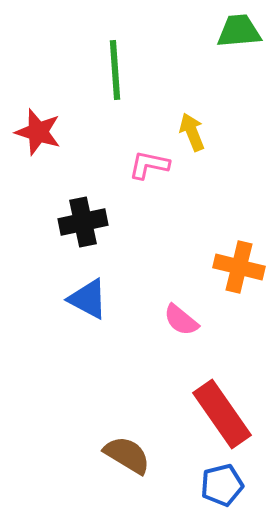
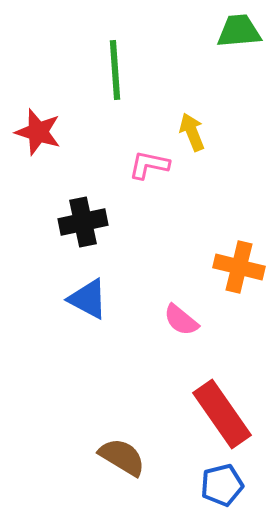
brown semicircle: moved 5 px left, 2 px down
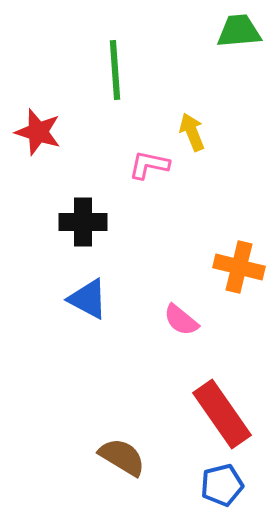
black cross: rotated 12 degrees clockwise
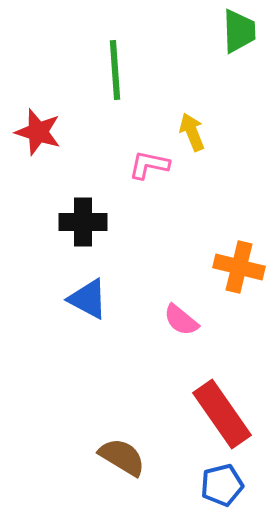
green trapezoid: rotated 93 degrees clockwise
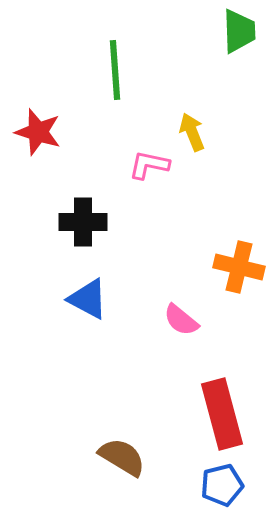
red rectangle: rotated 20 degrees clockwise
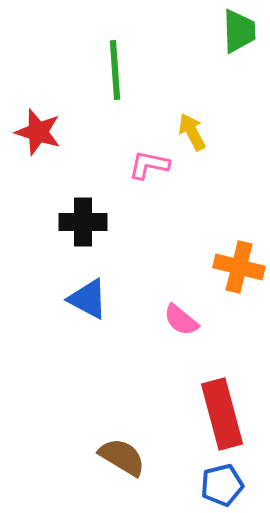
yellow arrow: rotated 6 degrees counterclockwise
